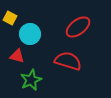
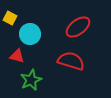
red semicircle: moved 3 px right
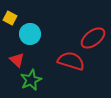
red ellipse: moved 15 px right, 11 px down
red triangle: moved 4 px down; rotated 28 degrees clockwise
